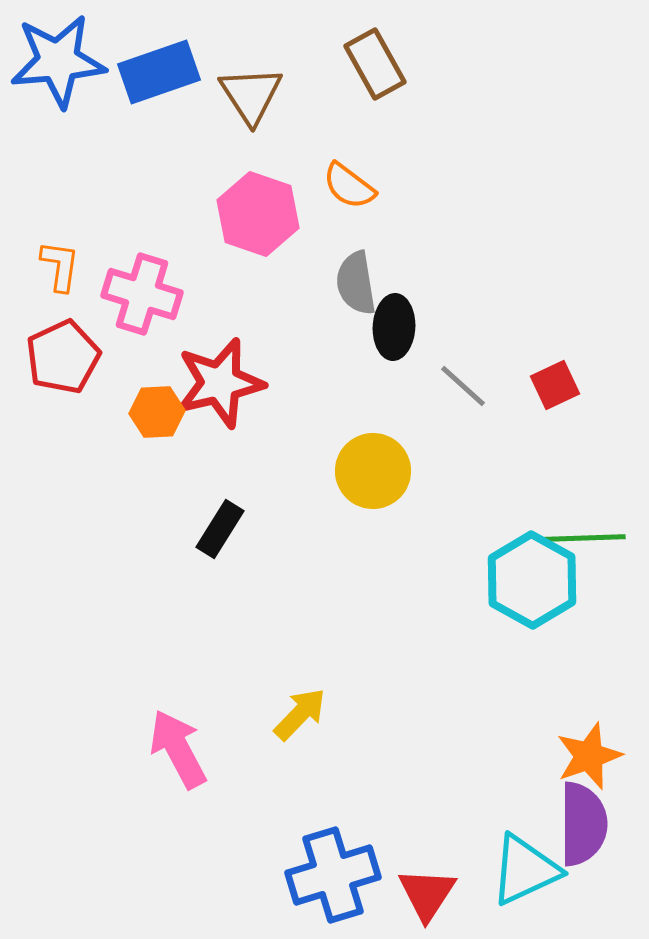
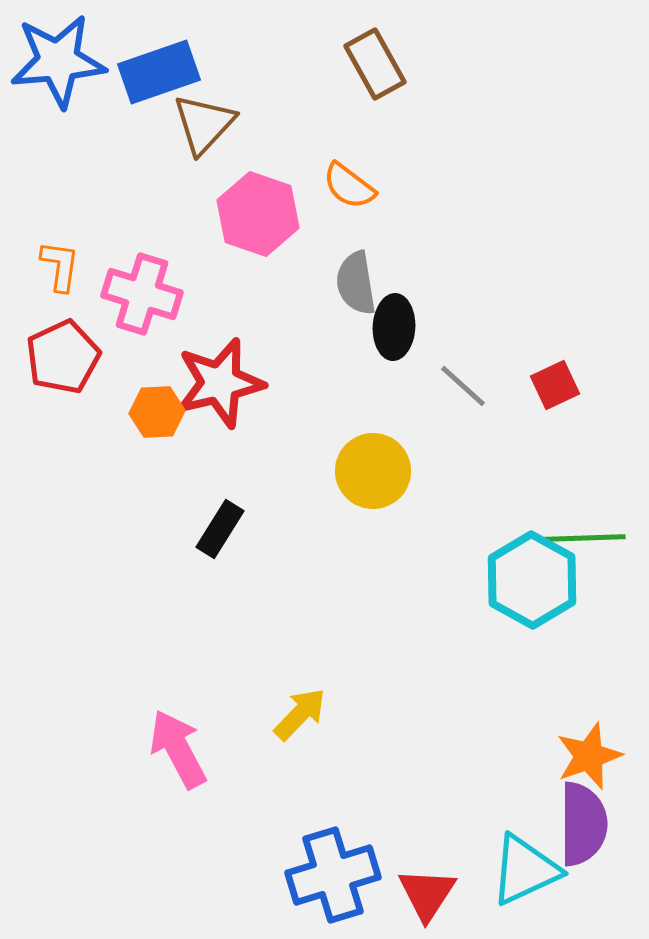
brown triangle: moved 47 px left, 29 px down; rotated 16 degrees clockwise
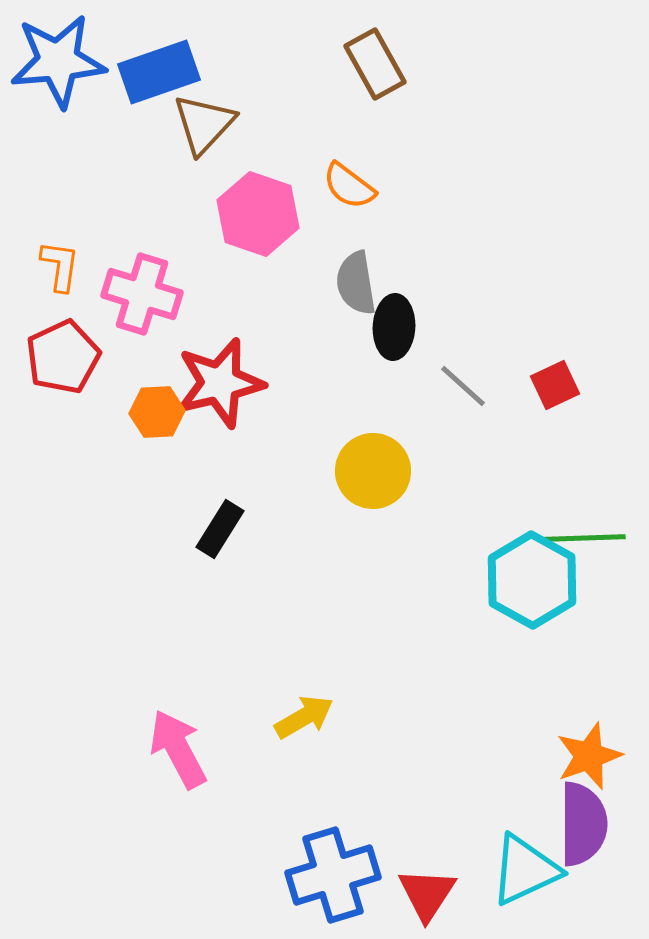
yellow arrow: moved 4 px right, 3 px down; rotated 16 degrees clockwise
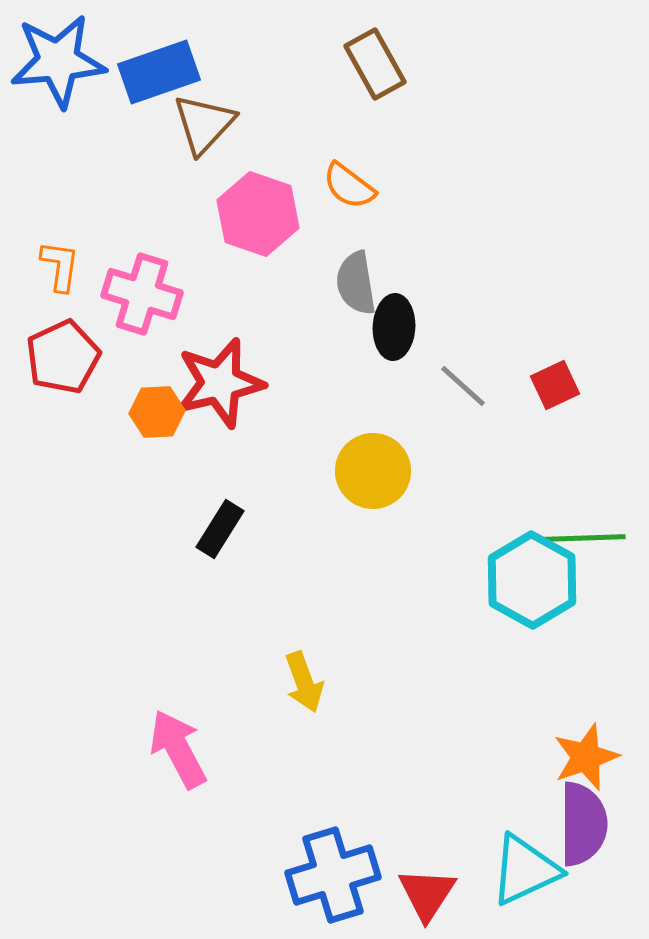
yellow arrow: moved 35 px up; rotated 100 degrees clockwise
orange star: moved 3 px left, 1 px down
